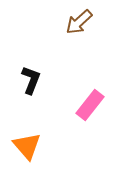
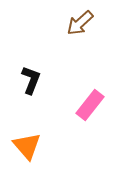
brown arrow: moved 1 px right, 1 px down
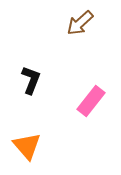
pink rectangle: moved 1 px right, 4 px up
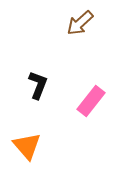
black L-shape: moved 7 px right, 5 px down
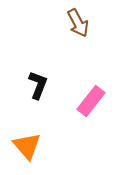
brown arrow: moved 2 px left; rotated 76 degrees counterclockwise
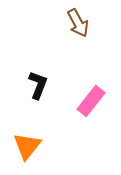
orange triangle: rotated 20 degrees clockwise
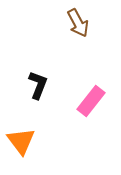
orange triangle: moved 6 px left, 5 px up; rotated 16 degrees counterclockwise
